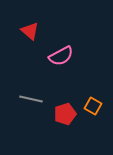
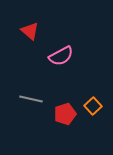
orange square: rotated 18 degrees clockwise
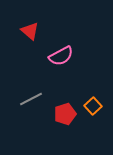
gray line: rotated 40 degrees counterclockwise
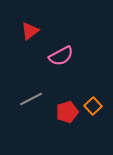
red triangle: rotated 42 degrees clockwise
red pentagon: moved 2 px right, 2 px up
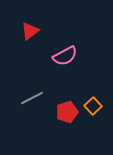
pink semicircle: moved 4 px right
gray line: moved 1 px right, 1 px up
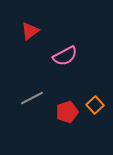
orange square: moved 2 px right, 1 px up
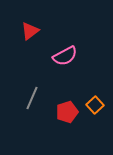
gray line: rotated 40 degrees counterclockwise
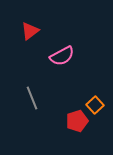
pink semicircle: moved 3 px left
gray line: rotated 45 degrees counterclockwise
red pentagon: moved 10 px right, 9 px down
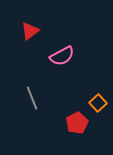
orange square: moved 3 px right, 2 px up
red pentagon: moved 2 px down; rotated 10 degrees counterclockwise
